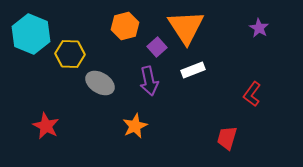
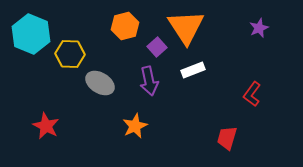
purple star: rotated 18 degrees clockwise
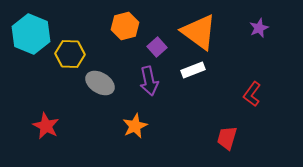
orange triangle: moved 13 px right, 5 px down; rotated 21 degrees counterclockwise
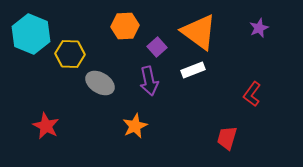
orange hexagon: rotated 12 degrees clockwise
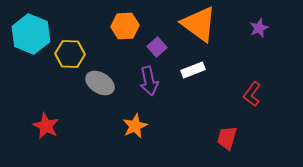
orange triangle: moved 8 px up
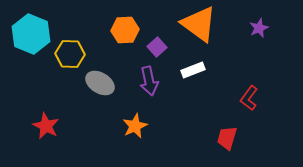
orange hexagon: moved 4 px down
red L-shape: moved 3 px left, 4 px down
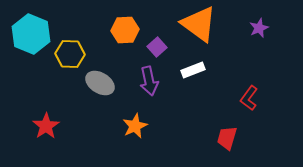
red star: rotated 12 degrees clockwise
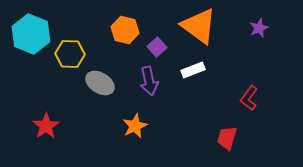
orange triangle: moved 2 px down
orange hexagon: rotated 16 degrees clockwise
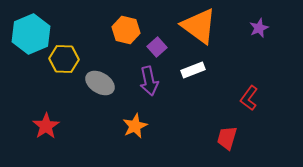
orange hexagon: moved 1 px right
cyan hexagon: rotated 15 degrees clockwise
yellow hexagon: moved 6 px left, 5 px down
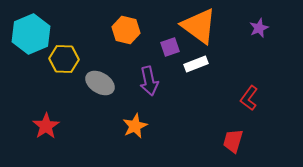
purple square: moved 13 px right; rotated 24 degrees clockwise
white rectangle: moved 3 px right, 6 px up
red trapezoid: moved 6 px right, 3 px down
